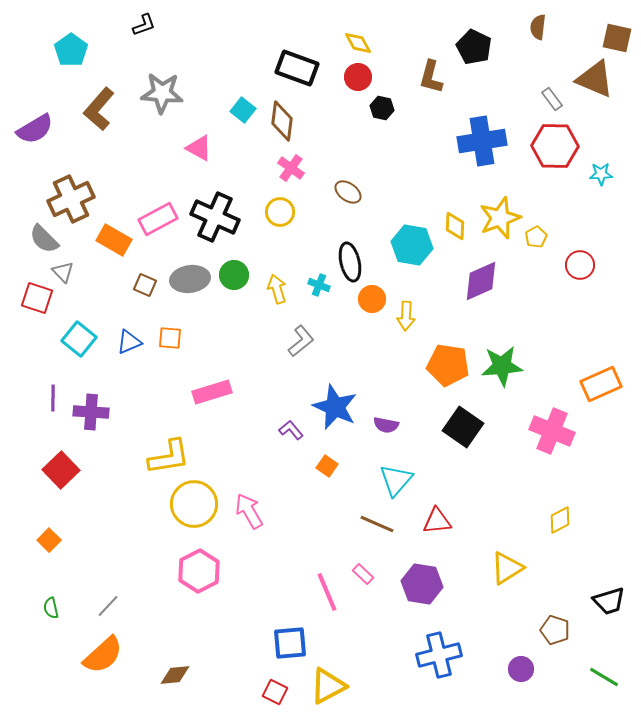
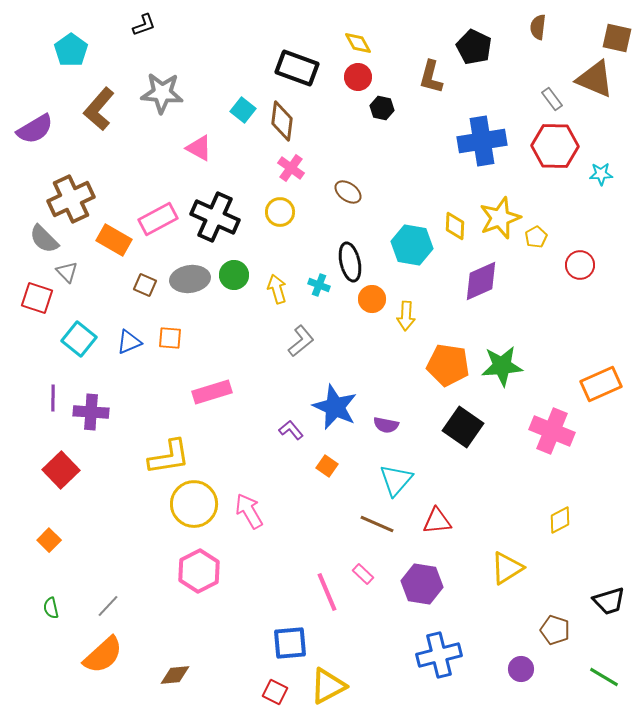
gray triangle at (63, 272): moved 4 px right
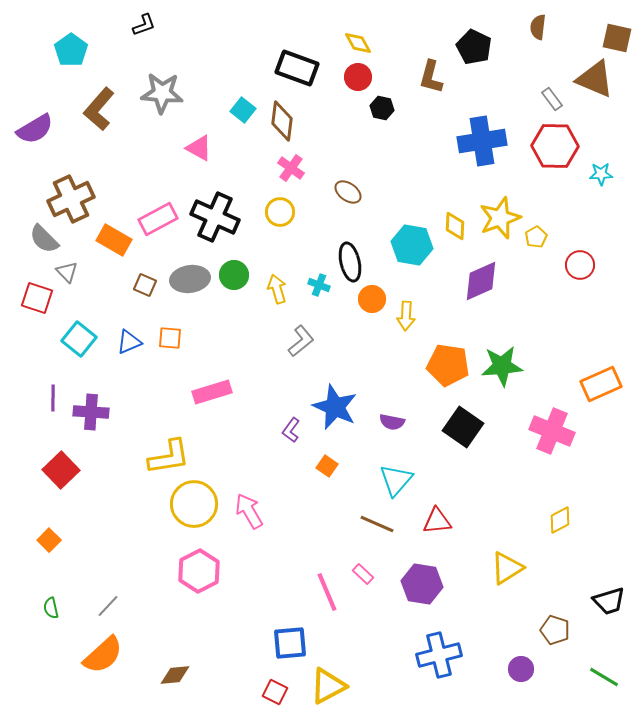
purple semicircle at (386, 425): moved 6 px right, 3 px up
purple L-shape at (291, 430): rotated 105 degrees counterclockwise
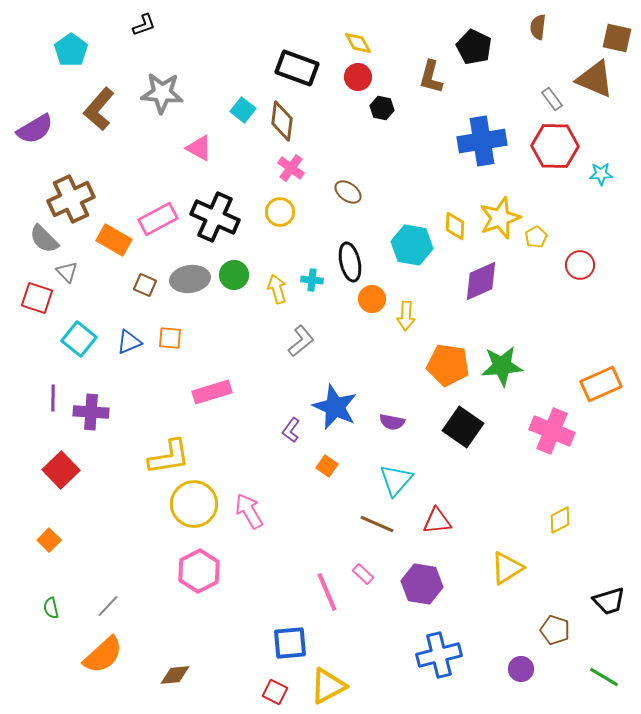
cyan cross at (319, 285): moved 7 px left, 5 px up; rotated 15 degrees counterclockwise
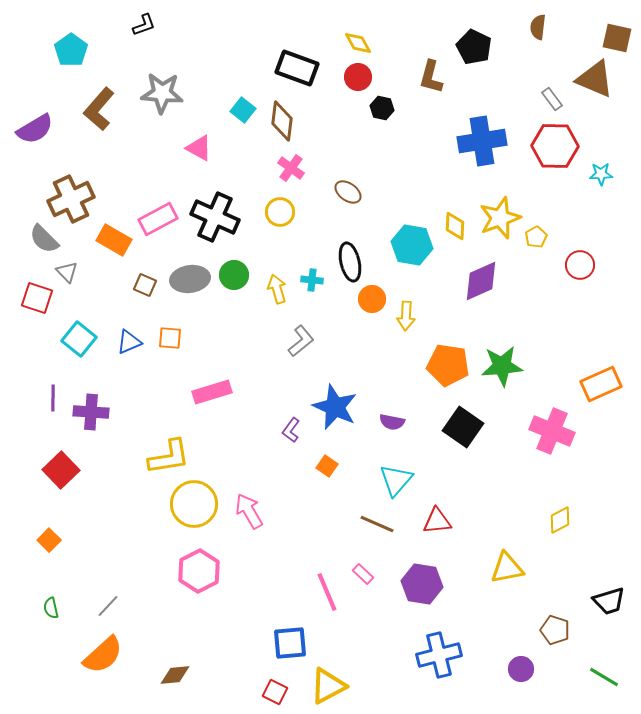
yellow triangle at (507, 568): rotated 21 degrees clockwise
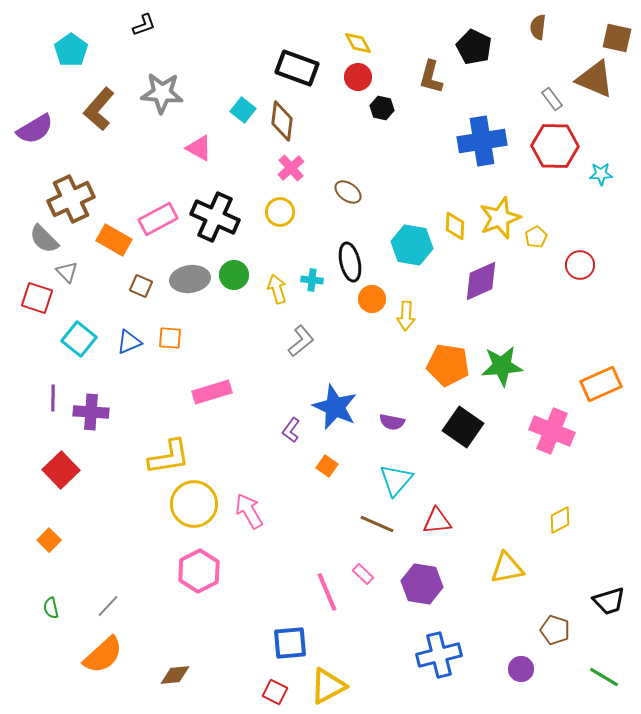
pink cross at (291, 168): rotated 12 degrees clockwise
brown square at (145, 285): moved 4 px left, 1 px down
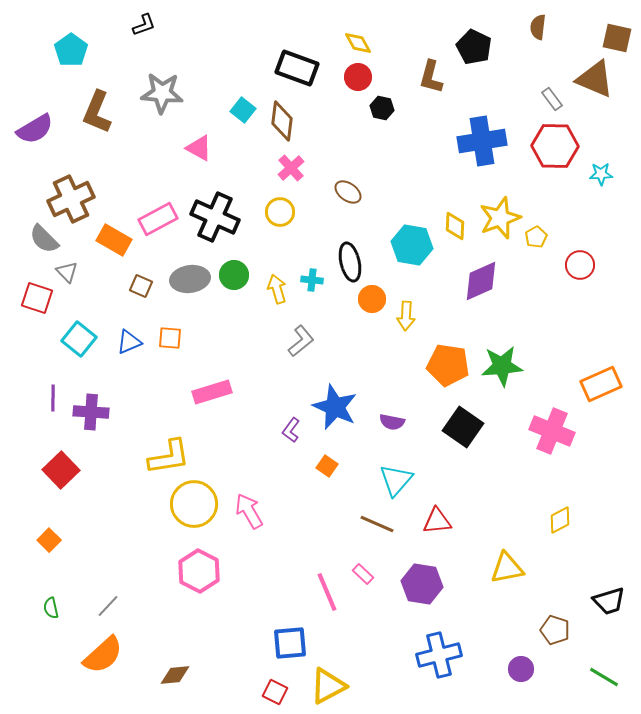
brown L-shape at (99, 109): moved 2 px left, 3 px down; rotated 18 degrees counterclockwise
pink hexagon at (199, 571): rotated 6 degrees counterclockwise
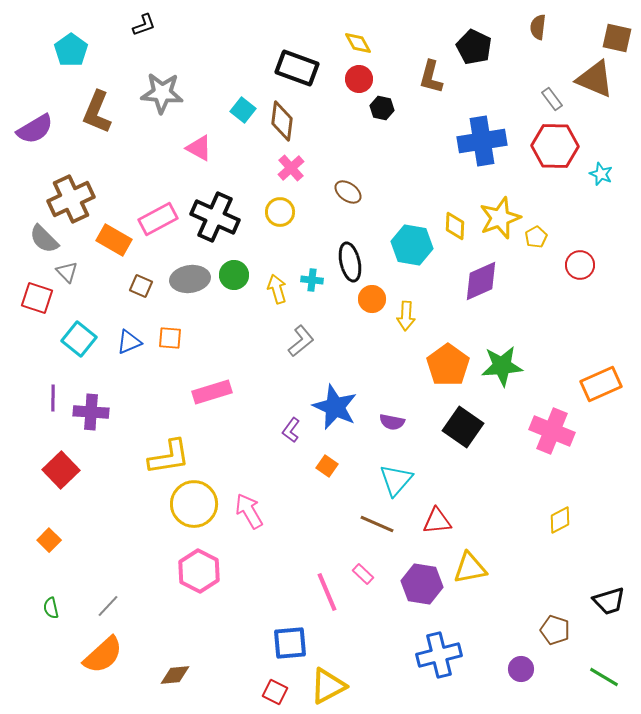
red circle at (358, 77): moved 1 px right, 2 px down
cyan star at (601, 174): rotated 25 degrees clockwise
orange pentagon at (448, 365): rotated 27 degrees clockwise
yellow triangle at (507, 568): moved 37 px left
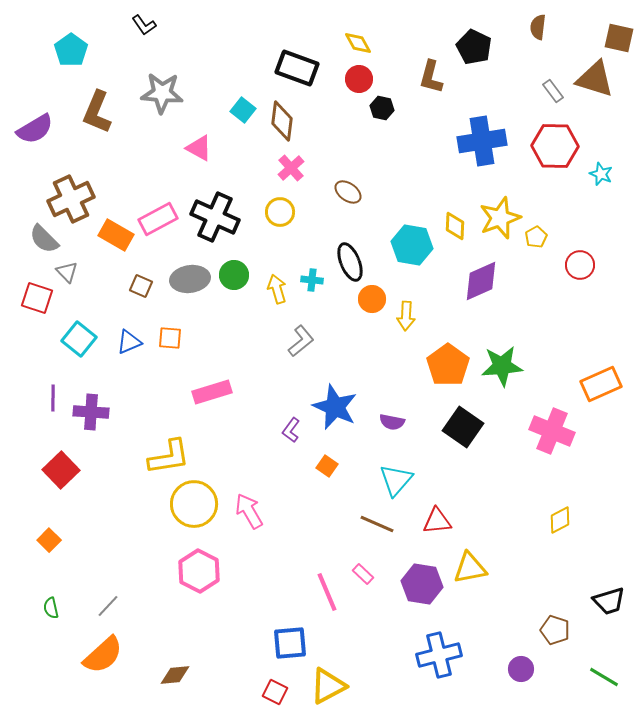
black L-shape at (144, 25): rotated 75 degrees clockwise
brown square at (617, 38): moved 2 px right
brown triangle at (595, 79): rotated 6 degrees counterclockwise
gray rectangle at (552, 99): moved 1 px right, 8 px up
orange rectangle at (114, 240): moved 2 px right, 5 px up
black ellipse at (350, 262): rotated 9 degrees counterclockwise
